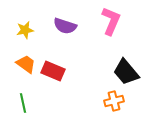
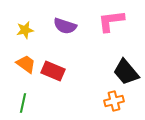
pink L-shape: rotated 120 degrees counterclockwise
green line: rotated 24 degrees clockwise
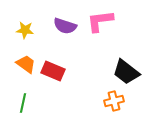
pink L-shape: moved 11 px left
yellow star: rotated 18 degrees clockwise
black trapezoid: rotated 12 degrees counterclockwise
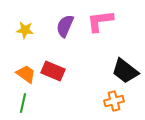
purple semicircle: rotated 95 degrees clockwise
orange trapezoid: moved 10 px down
black trapezoid: moved 1 px left, 1 px up
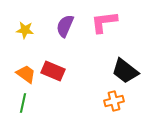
pink L-shape: moved 4 px right, 1 px down
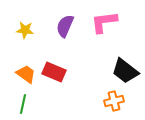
red rectangle: moved 1 px right, 1 px down
green line: moved 1 px down
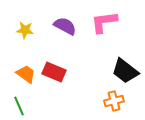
purple semicircle: rotated 95 degrees clockwise
green line: moved 4 px left, 2 px down; rotated 36 degrees counterclockwise
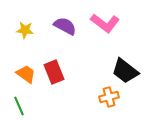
pink L-shape: moved 1 px right, 1 px down; rotated 136 degrees counterclockwise
red rectangle: rotated 45 degrees clockwise
orange cross: moved 5 px left, 4 px up
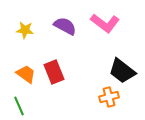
black trapezoid: moved 3 px left
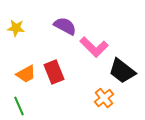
pink L-shape: moved 11 px left, 24 px down; rotated 8 degrees clockwise
yellow star: moved 9 px left, 2 px up
orange trapezoid: rotated 115 degrees clockwise
orange cross: moved 5 px left, 1 px down; rotated 24 degrees counterclockwise
